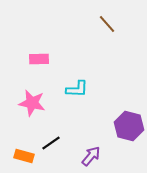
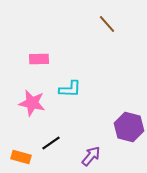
cyan L-shape: moved 7 px left
purple hexagon: moved 1 px down
orange rectangle: moved 3 px left, 1 px down
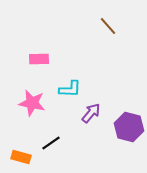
brown line: moved 1 px right, 2 px down
purple arrow: moved 43 px up
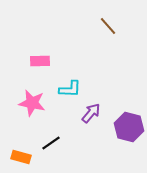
pink rectangle: moved 1 px right, 2 px down
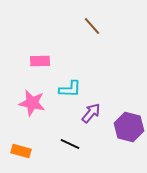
brown line: moved 16 px left
black line: moved 19 px right, 1 px down; rotated 60 degrees clockwise
orange rectangle: moved 6 px up
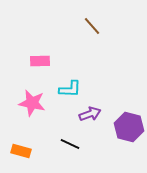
purple arrow: moved 1 px left, 1 px down; rotated 30 degrees clockwise
